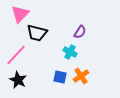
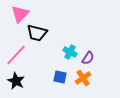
purple semicircle: moved 8 px right, 26 px down
orange cross: moved 2 px right, 2 px down
black star: moved 2 px left, 1 px down
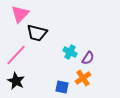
blue square: moved 2 px right, 10 px down
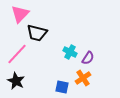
pink line: moved 1 px right, 1 px up
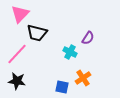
purple semicircle: moved 20 px up
black star: moved 1 px right; rotated 18 degrees counterclockwise
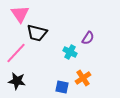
pink triangle: rotated 18 degrees counterclockwise
pink line: moved 1 px left, 1 px up
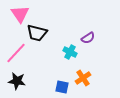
purple semicircle: rotated 24 degrees clockwise
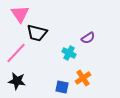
cyan cross: moved 1 px left, 1 px down
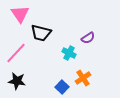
black trapezoid: moved 4 px right
blue square: rotated 32 degrees clockwise
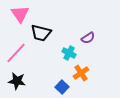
orange cross: moved 2 px left, 5 px up
